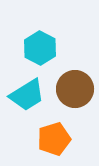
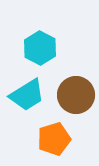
brown circle: moved 1 px right, 6 px down
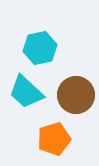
cyan hexagon: rotated 20 degrees clockwise
cyan trapezoid: moved 1 px left, 3 px up; rotated 75 degrees clockwise
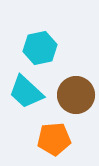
orange pentagon: rotated 12 degrees clockwise
